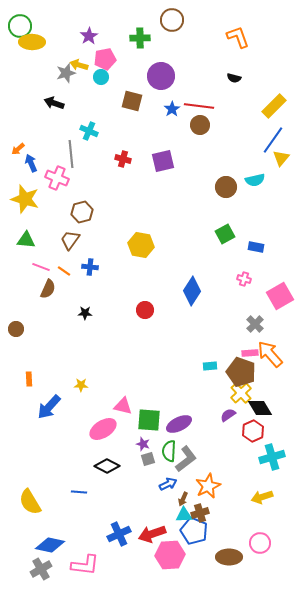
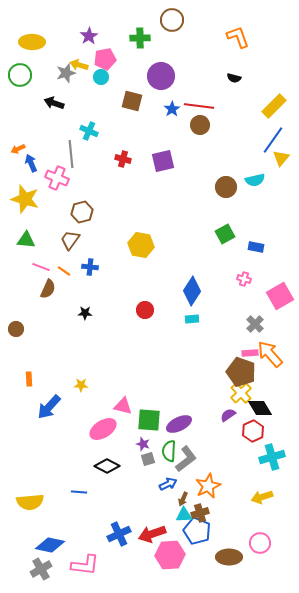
green circle at (20, 26): moved 49 px down
orange arrow at (18, 149): rotated 16 degrees clockwise
cyan rectangle at (210, 366): moved 18 px left, 47 px up
yellow semicircle at (30, 502): rotated 64 degrees counterclockwise
blue pentagon at (194, 531): moved 3 px right
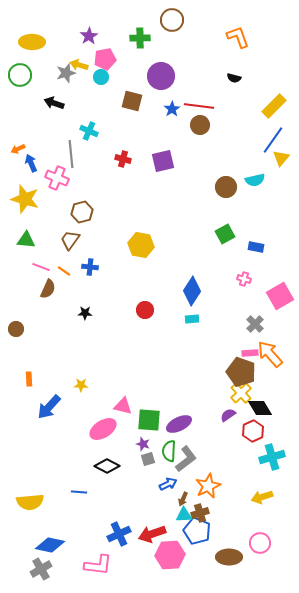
pink L-shape at (85, 565): moved 13 px right
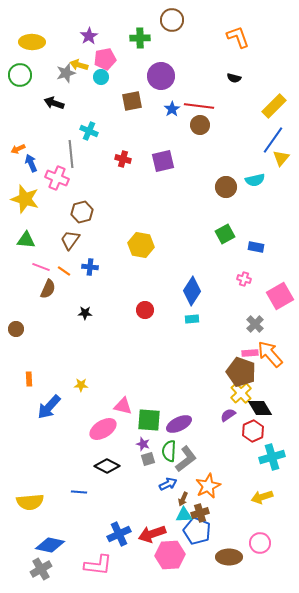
brown square at (132, 101): rotated 25 degrees counterclockwise
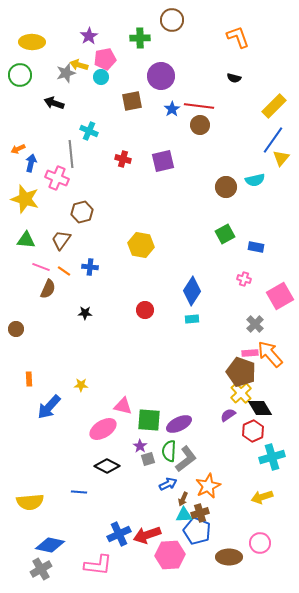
blue arrow at (31, 163): rotated 36 degrees clockwise
brown trapezoid at (70, 240): moved 9 px left
purple star at (143, 444): moved 3 px left, 2 px down; rotated 16 degrees clockwise
red arrow at (152, 534): moved 5 px left, 1 px down
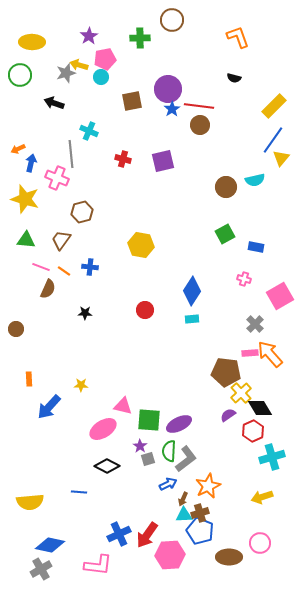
purple circle at (161, 76): moved 7 px right, 13 px down
brown pentagon at (241, 372): moved 15 px left; rotated 12 degrees counterclockwise
blue pentagon at (197, 531): moved 3 px right
red arrow at (147, 535): rotated 36 degrees counterclockwise
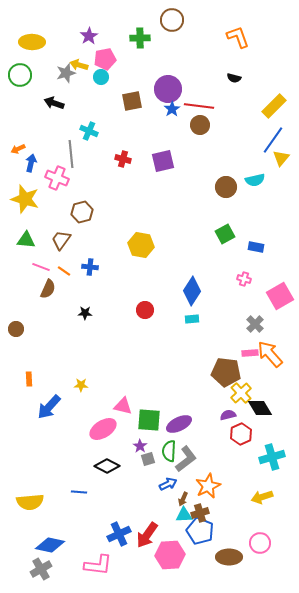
purple semicircle at (228, 415): rotated 21 degrees clockwise
red hexagon at (253, 431): moved 12 px left, 3 px down
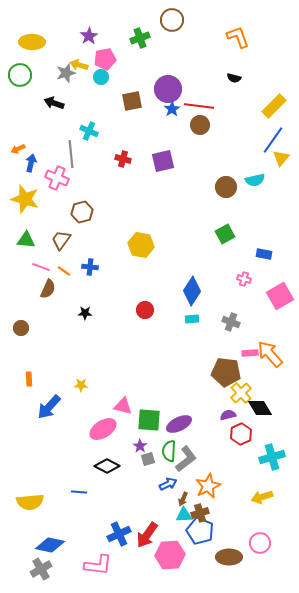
green cross at (140, 38): rotated 18 degrees counterclockwise
blue rectangle at (256, 247): moved 8 px right, 7 px down
gray cross at (255, 324): moved 24 px left, 2 px up; rotated 24 degrees counterclockwise
brown circle at (16, 329): moved 5 px right, 1 px up
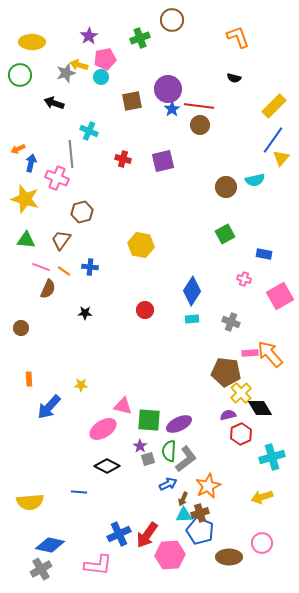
pink circle at (260, 543): moved 2 px right
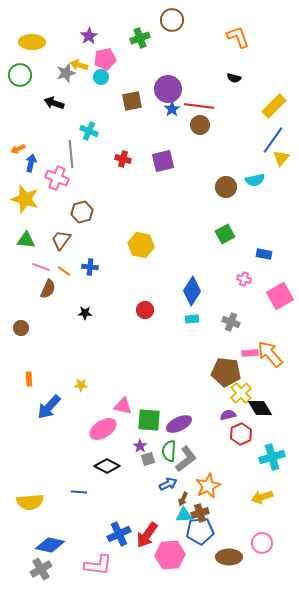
blue pentagon at (200, 531): rotated 28 degrees counterclockwise
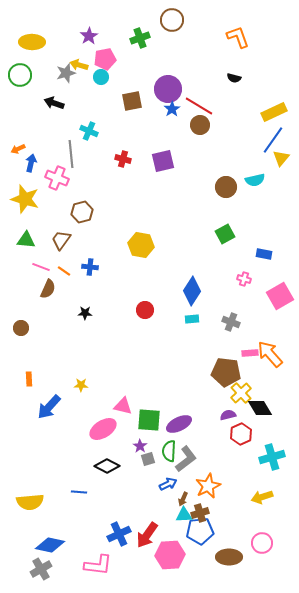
red line at (199, 106): rotated 24 degrees clockwise
yellow rectangle at (274, 106): moved 6 px down; rotated 20 degrees clockwise
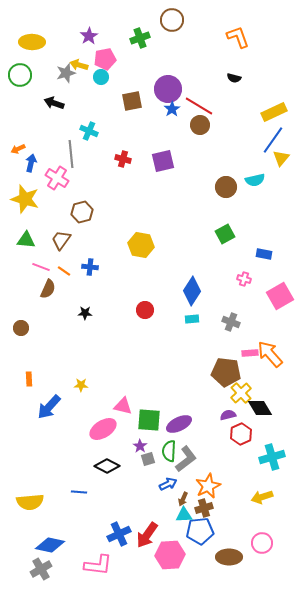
pink cross at (57, 178): rotated 10 degrees clockwise
brown cross at (200, 513): moved 4 px right, 5 px up
